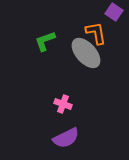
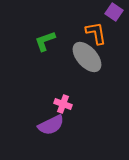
gray ellipse: moved 1 px right, 4 px down
purple semicircle: moved 15 px left, 13 px up
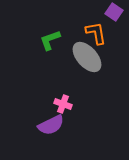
green L-shape: moved 5 px right, 1 px up
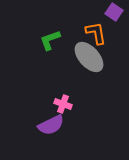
gray ellipse: moved 2 px right
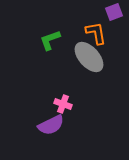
purple square: rotated 36 degrees clockwise
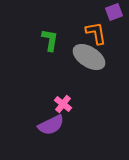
green L-shape: rotated 120 degrees clockwise
gray ellipse: rotated 16 degrees counterclockwise
pink cross: rotated 18 degrees clockwise
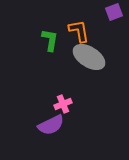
orange L-shape: moved 17 px left, 2 px up
pink cross: rotated 30 degrees clockwise
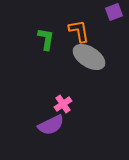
green L-shape: moved 4 px left, 1 px up
pink cross: rotated 12 degrees counterclockwise
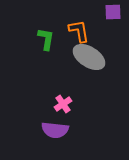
purple square: moved 1 px left; rotated 18 degrees clockwise
purple semicircle: moved 4 px right, 5 px down; rotated 32 degrees clockwise
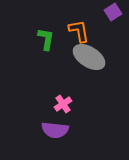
purple square: rotated 30 degrees counterclockwise
